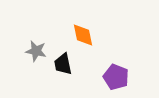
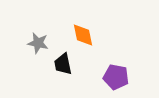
gray star: moved 2 px right, 8 px up
purple pentagon: rotated 10 degrees counterclockwise
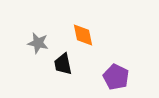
purple pentagon: rotated 15 degrees clockwise
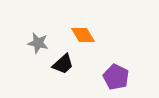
orange diamond: rotated 20 degrees counterclockwise
black trapezoid: rotated 120 degrees counterclockwise
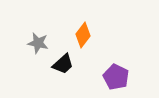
orange diamond: rotated 70 degrees clockwise
